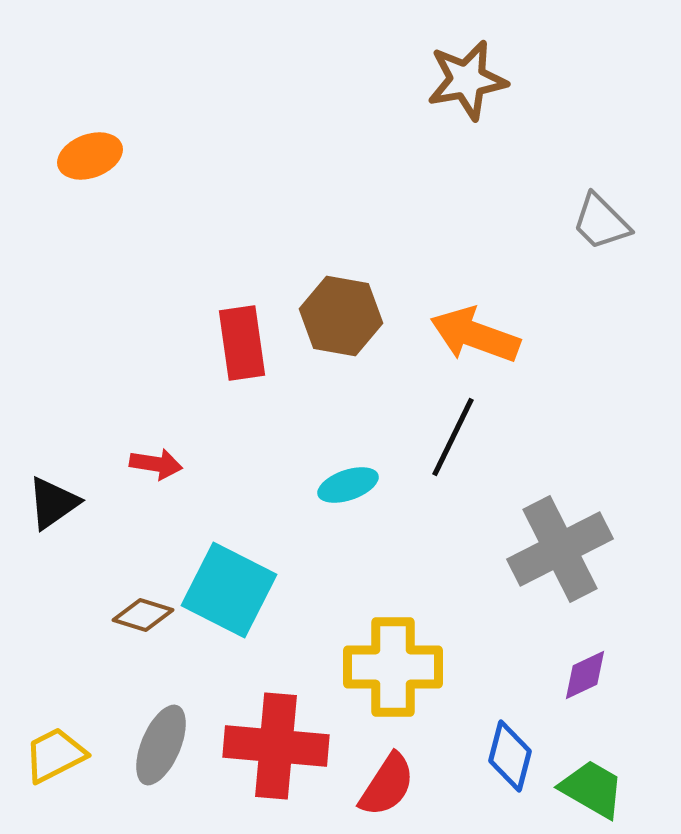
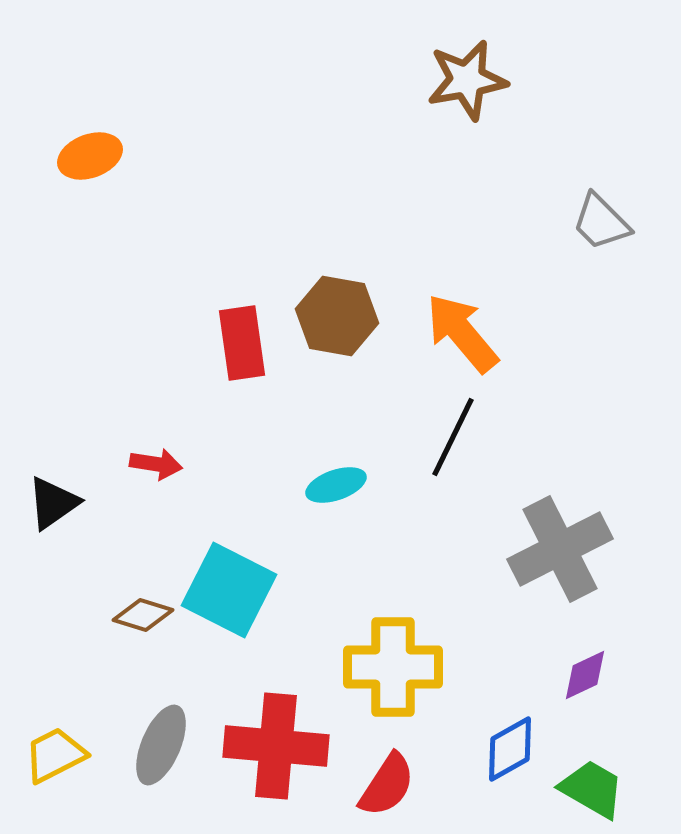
brown hexagon: moved 4 px left
orange arrow: moved 13 px left, 2 px up; rotated 30 degrees clockwise
cyan ellipse: moved 12 px left
blue diamond: moved 7 px up; rotated 46 degrees clockwise
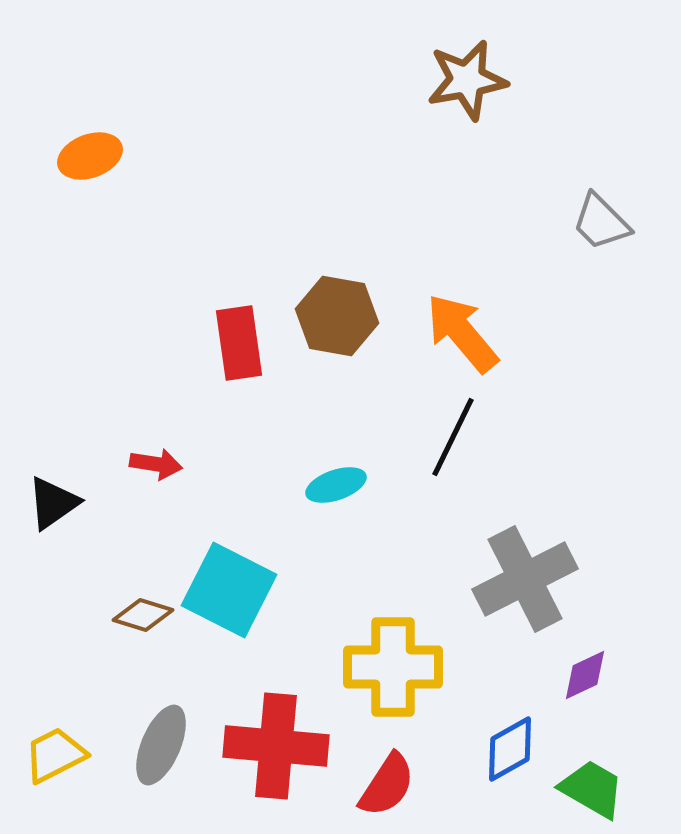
red rectangle: moved 3 px left
gray cross: moved 35 px left, 30 px down
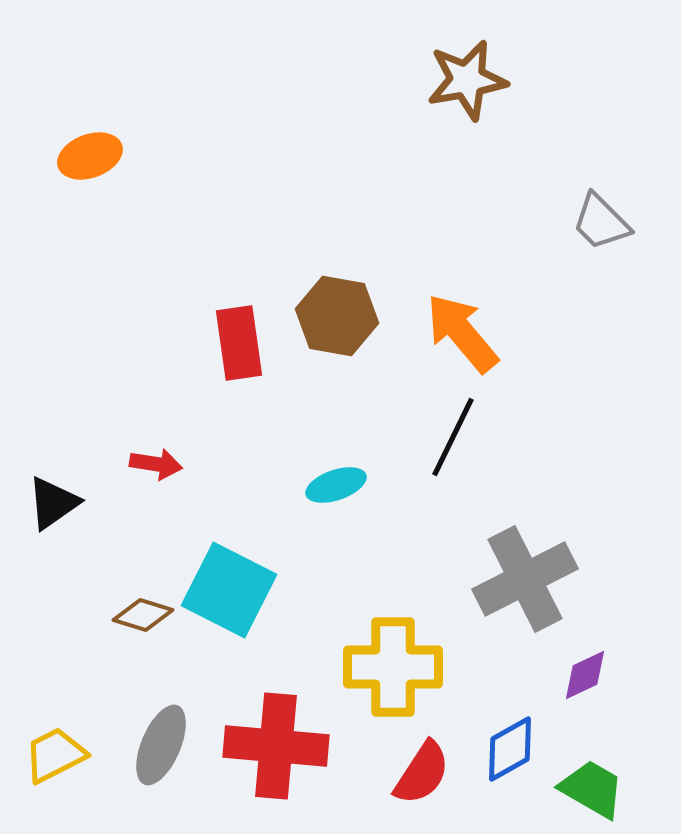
red semicircle: moved 35 px right, 12 px up
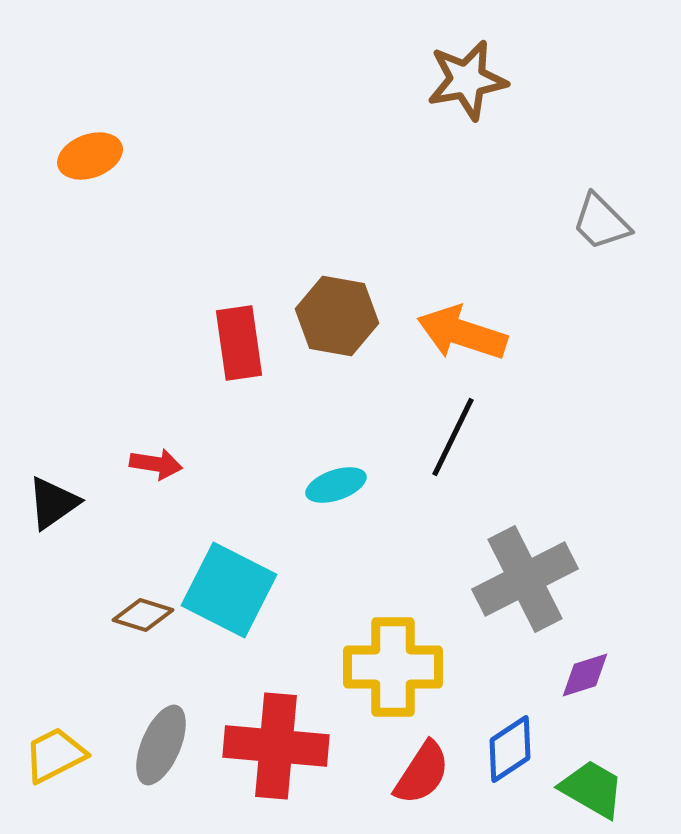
orange arrow: rotated 32 degrees counterclockwise
purple diamond: rotated 8 degrees clockwise
blue diamond: rotated 4 degrees counterclockwise
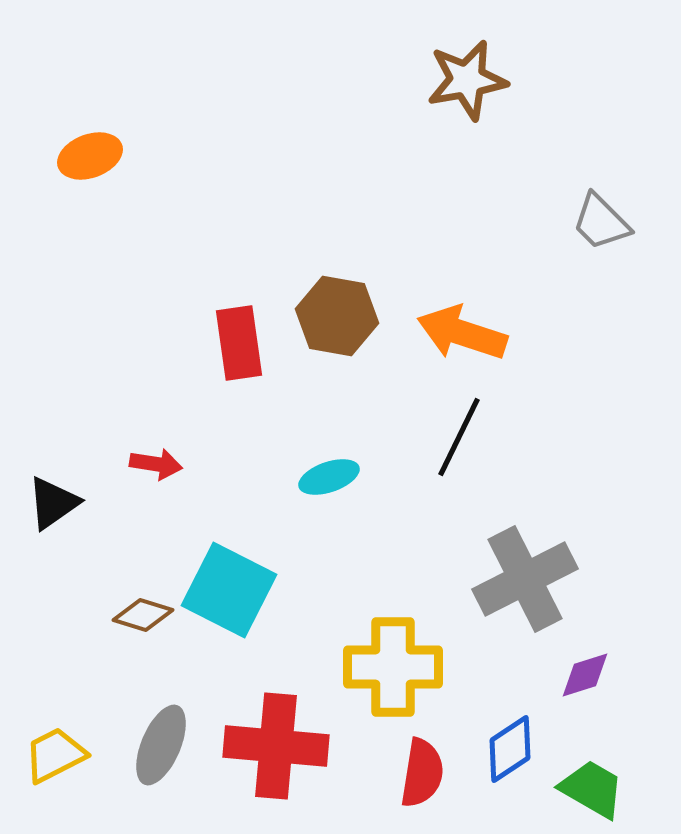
black line: moved 6 px right
cyan ellipse: moved 7 px left, 8 px up
red semicircle: rotated 24 degrees counterclockwise
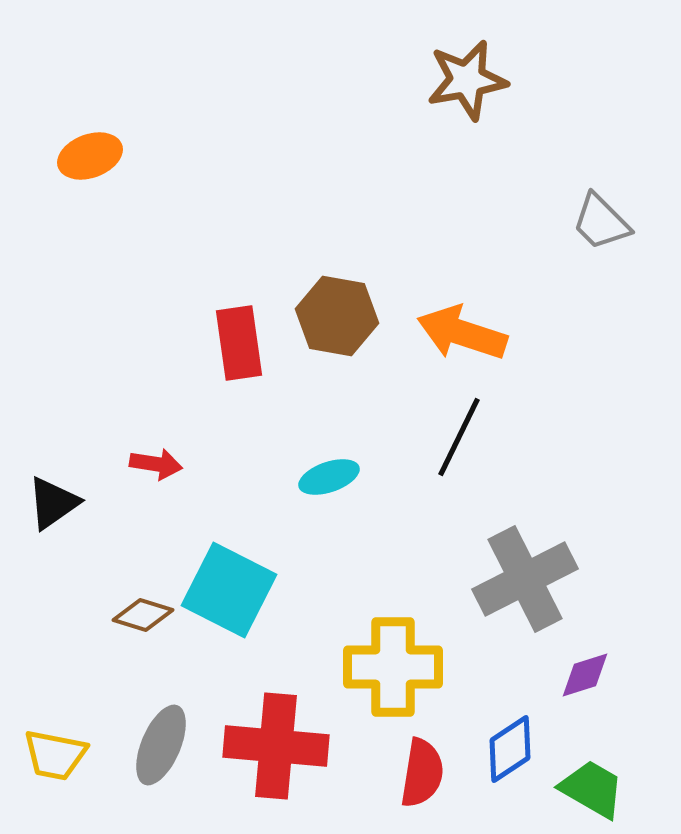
yellow trapezoid: rotated 142 degrees counterclockwise
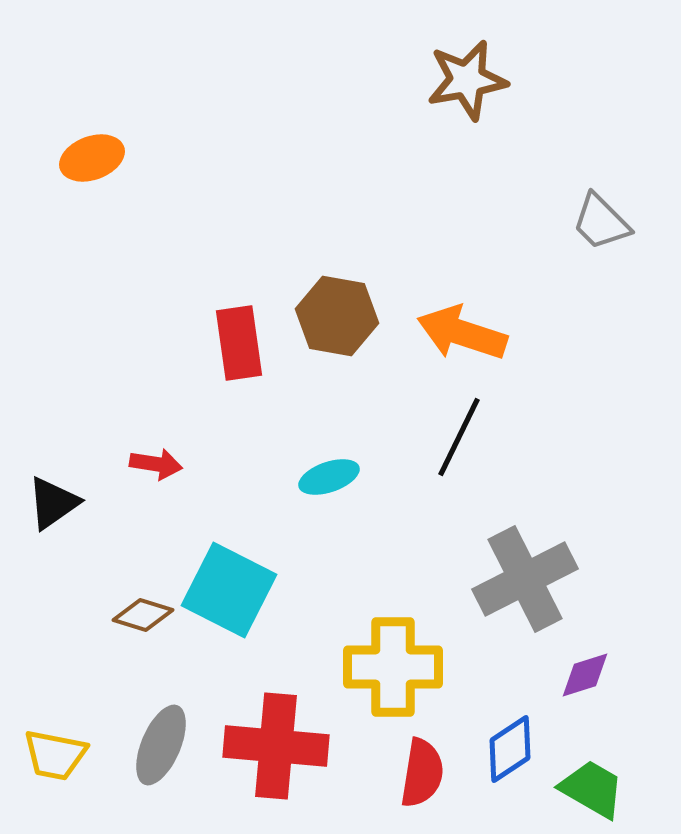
orange ellipse: moved 2 px right, 2 px down
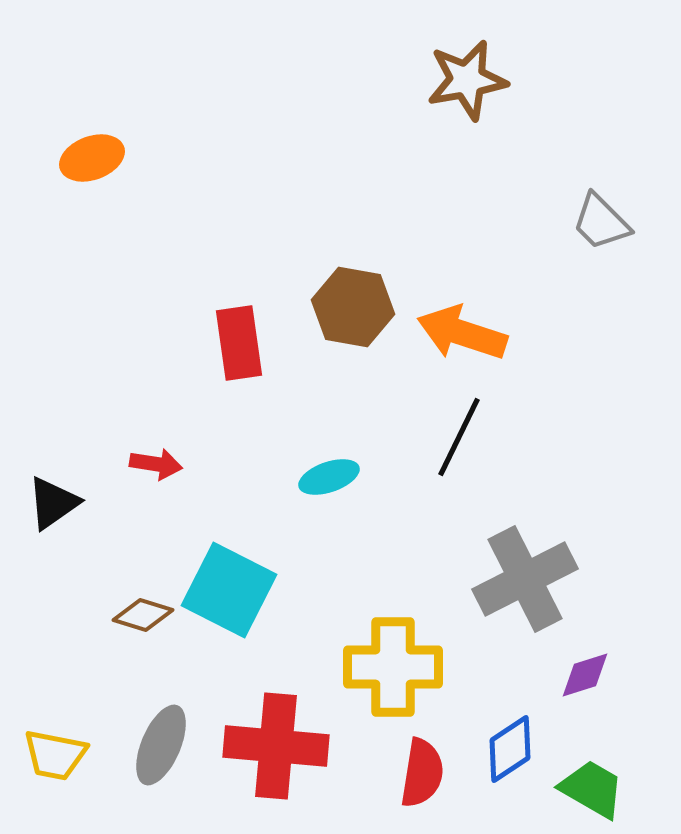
brown hexagon: moved 16 px right, 9 px up
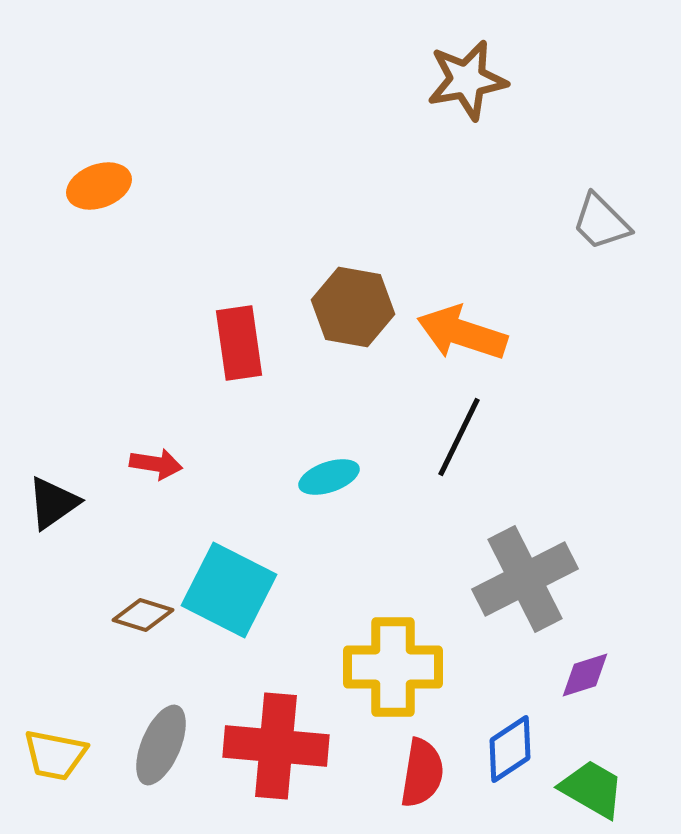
orange ellipse: moved 7 px right, 28 px down
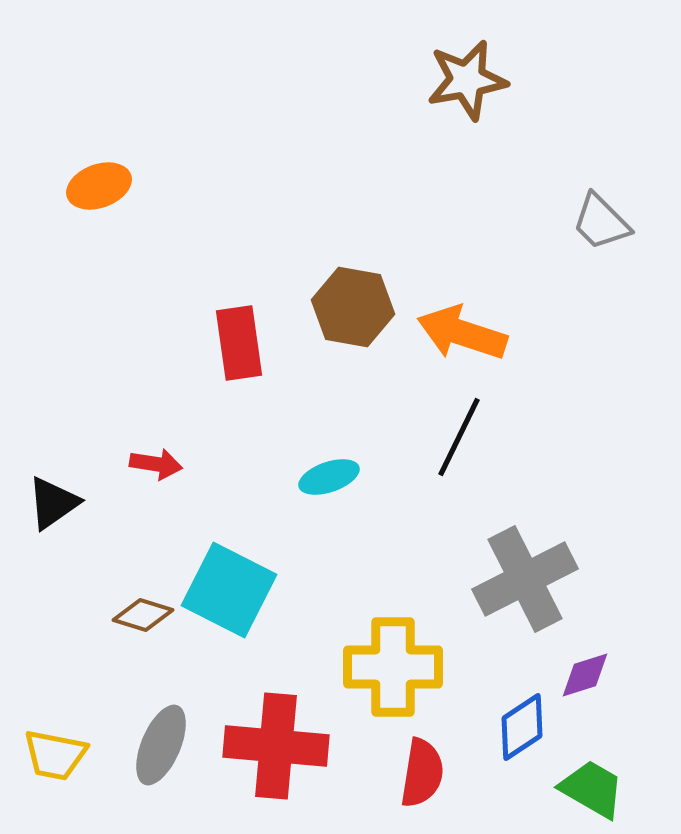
blue diamond: moved 12 px right, 22 px up
